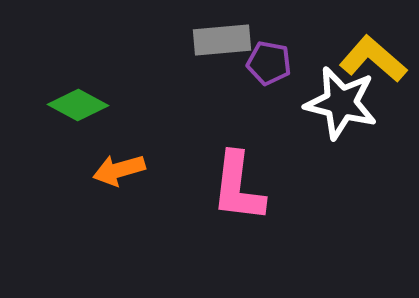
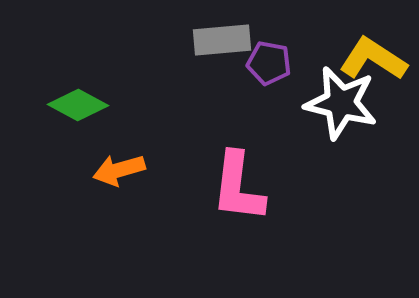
yellow L-shape: rotated 8 degrees counterclockwise
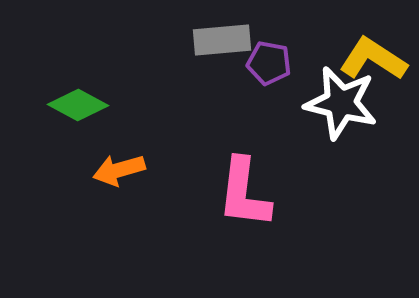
pink L-shape: moved 6 px right, 6 px down
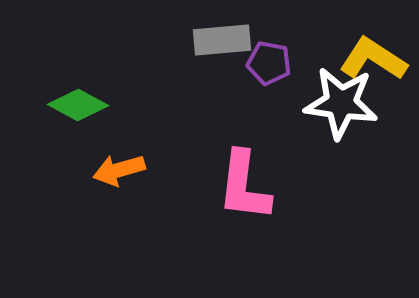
white star: rotated 6 degrees counterclockwise
pink L-shape: moved 7 px up
